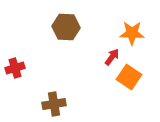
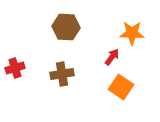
orange square: moved 8 px left, 10 px down
brown cross: moved 8 px right, 30 px up
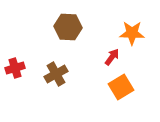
brown hexagon: moved 2 px right
brown cross: moved 6 px left; rotated 20 degrees counterclockwise
orange square: rotated 25 degrees clockwise
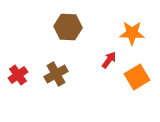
red arrow: moved 3 px left, 3 px down
red cross: moved 3 px right, 7 px down; rotated 18 degrees counterclockwise
orange square: moved 16 px right, 10 px up
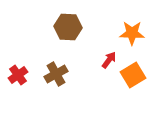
orange square: moved 4 px left, 2 px up
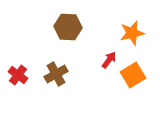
orange star: rotated 15 degrees counterclockwise
red cross: rotated 18 degrees counterclockwise
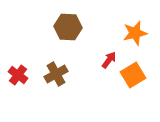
orange star: moved 3 px right
